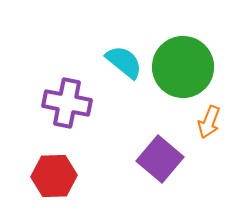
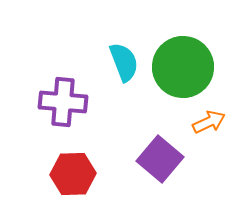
cyan semicircle: rotated 30 degrees clockwise
purple cross: moved 4 px left, 1 px up; rotated 6 degrees counterclockwise
orange arrow: rotated 136 degrees counterclockwise
red hexagon: moved 19 px right, 2 px up
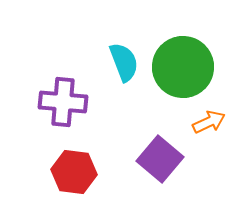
red hexagon: moved 1 px right, 2 px up; rotated 9 degrees clockwise
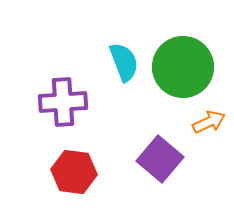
purple cross: rotated 9 degrees counterclockwise
